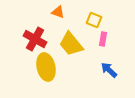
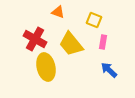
pink rectangle: moved 3 px down
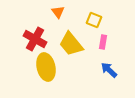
orange triangle: rotated 32 degrees clockwise
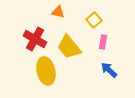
orange triangle: rotated 40 degrees counterclockwise
yellow square: rotated 28 degrees clockwise
yellow trapezoid: moved 2 px left, 3 px down
yellow ellipse: moved 4 px down
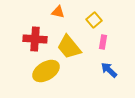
red cross: rotated 25 degrees counterclockwise
yellow ellipse: rotated 72 degrees clockwise
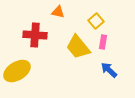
yellow square: moved 2 px right, 1 px down
red cross: moved 4 px up
yellow trapezoid: moved 9 px right
yellow ellipse: moved 29 px left
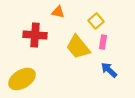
yellow ellipse: moved 5 px right, 8 px down
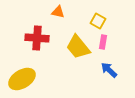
yellow square: moved 2 px right; rotated 21 degrees counterclockwise
red cross: moved 2 px right, 3 px down
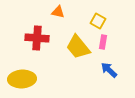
yellow ellipse: rotated 28 degrees clockwise
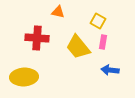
blue arrow: moved 1 px right; rotated 36 degrees counterclockwise
yellow ellipse: moved 2 px right, 2 px up
